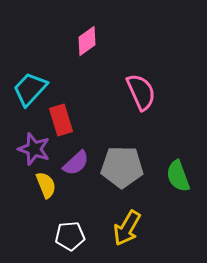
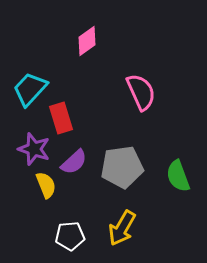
red rectangle: moved 2 px up
purple semicircle: moved 2 px left, 1 px up
gray pentagon: rotated 9 degrees counterclockwise
yellow arrow: moved 5 px left
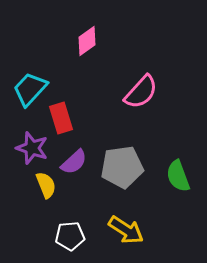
pink semicircle: rotated 66 degrees clockwise
purple star: moved 2 px left, 1 px up
yellow arrow: moved 4 px right, 2 px down; rotated 87 degrees counterclockwise
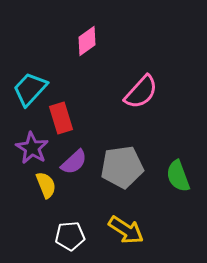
purple star: rotated 12 degrees clockwise
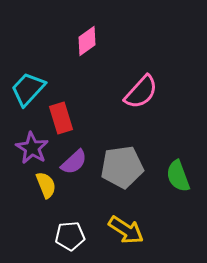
cyan trapezoid: moved 2 px left
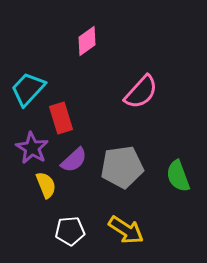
purple semicircle: moved 2 px up
white pentagon: moved 5 px up
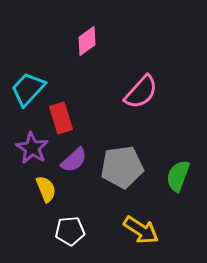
green semicircle: rotated 40 degrees clockwise
yellow semicircle: moved 4 px down
yellow arrow: moved 15 px right
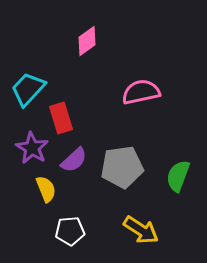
pink semicircle: rotated 144 degrees counterclockwise
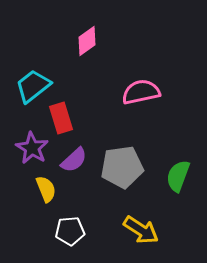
cyan trapezoid: moved 5 px right, 3 px up; rotated 9 degrees clockwise
